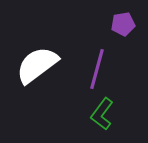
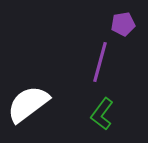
white semicircle: moved 9 px left, 39 px down
purple line: moved 3 px right, 7 px up
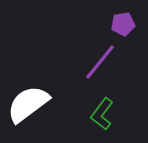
purple line: rotated 24 degrees clockwise
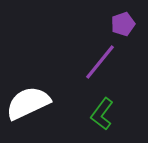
purple pentagon: rotated 10 degrees counterclockwise
white semicircle: moved 1 px up; rotated 12 degrees clockwise
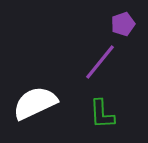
white semicircle: moved 7 px right
green L-shape: rotated 40 degrees counterclockwise
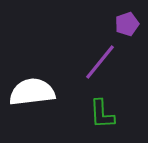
purple pentagon: moved 4 px right
white semicircle: moved 3 px left, 11 px up; rotated 18 degrees clockwise
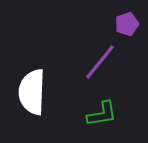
white semicircle: rotated 81 degrees counterclockwise
green L-shape: rotated 96 degrees counterclockwise
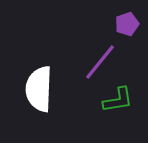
white semicircle: moved 7 px right, 3 px up
green L-shape: moved 16 px right, 14 px up
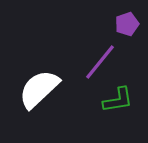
white semicircle: rotated 45 degrees clockwise
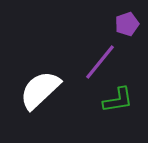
white semicircle: moved 1 px right, 1 px down
